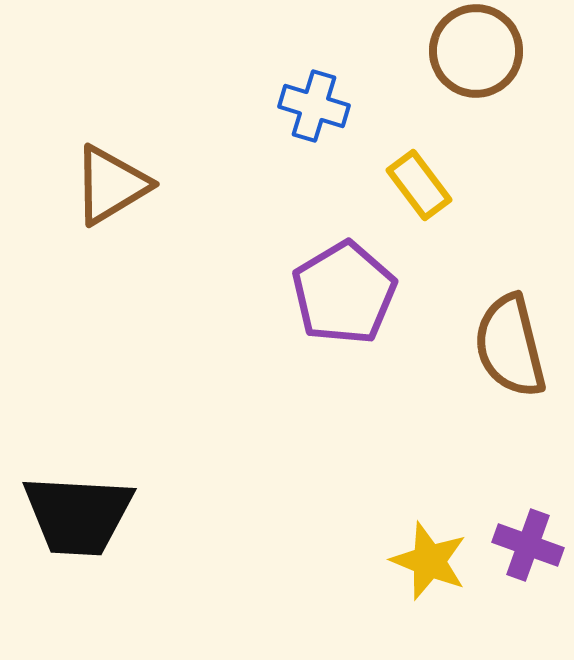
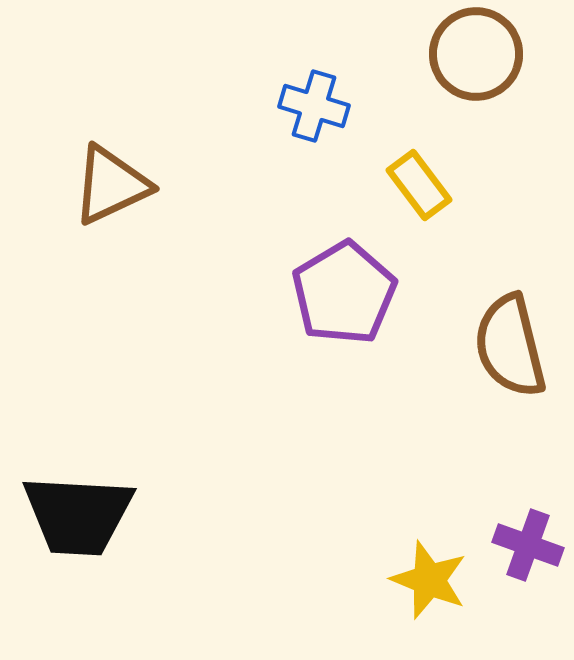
brown circle: moved 3 px down
brown triangle: rotated 6 degrees clockwise
yellow star: moved 19 px down
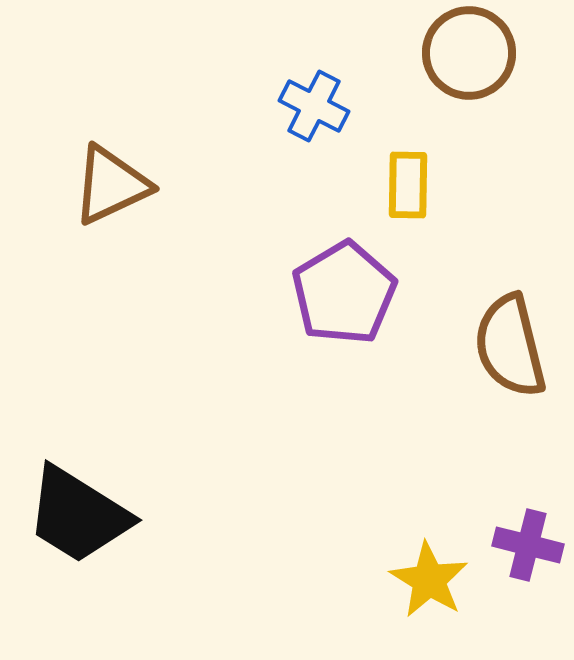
brown circle: moved 7 px left, 1 px up
blue cross: rotated 10 degrees clockwise
yellow rectangle: moved 11 px left; rotated 38 degrees clockwise
black trapezoid: rotated 29 degrees clockwise
purple cross: rotated 6 degrees counterclockwise
yellow star: rotated 10 degrees clockwise
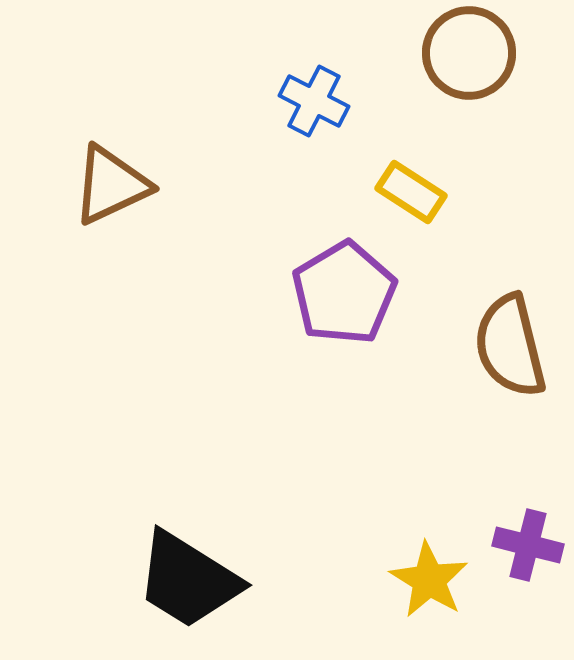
blue cross: moved 5 px up
yellow rectangle: moved 3 px right, 7 px down; rotated 58 degrees counterclockwise
black trapezoid: moved 110 px right, 65 px down
